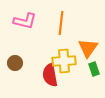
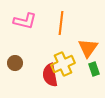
yellow cross: moved 1 px left, 3 px down; rotated 20 degrees counterclockwise
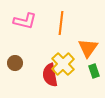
yellow cross: rotated 20 degrees counterclockwise
green rectangle: moved 2 px down
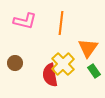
green rectangle: rotated 16 degrees counterclockwise
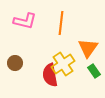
yellow cross: rotated 10 degrees clockwise
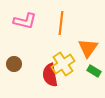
brown circle: moved 1 px left, 1 px down
green rectangle: rotated 24 degrees counterclockwise
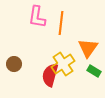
pink L-shape: moved 12 px right, 4 px up; rotated 85 degrees clockwise
red semicircle: rotated 25 degrees clockwise
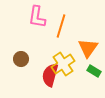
orange line: moved 3 px down; rotated 10 degrees clockwise
brown circle: moved 7 px right, 5 px up
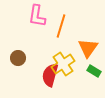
pink L-shape: moved 1 px up
brown circle: moved 3 px left, 1 px up
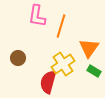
orange triangle: moved 1 px right
red semicircle: moved 2 px left, 7 px down
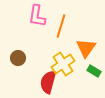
orange triangle: moved 3 px left
